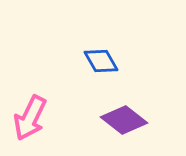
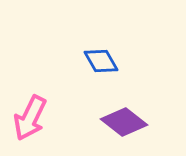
purple diamond: moved 2 px down
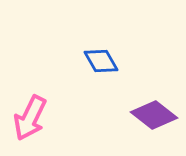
purple diamond: moved 30 px right, 7 px up
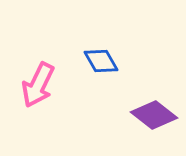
pink arrow: moved 8 px right, 33 px up
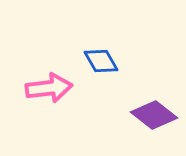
pink arrow: moved 11 px right, 3 px down; rotated 123 degrees counterclockwise
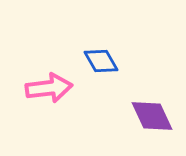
purple diamond: moved 2 px left, 1 px down; rotated 27 degrees clockwise
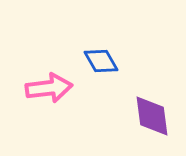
purple diamond: rotated 18 degrees clockwise
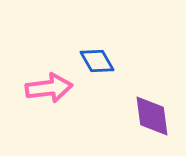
blue diamond: moved 4 px left
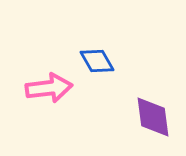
purple diamond: moved 1 px right, 1 px down
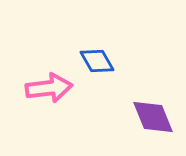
purple diamond: rotated 15 degrees counterclockwise
